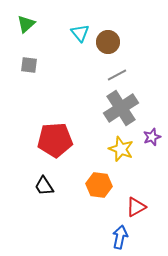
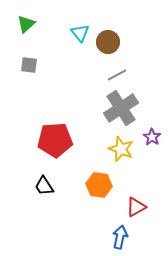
purple star: rotated 18 degrees counterclockwise
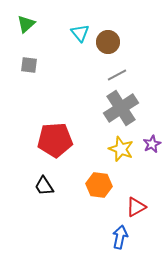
purple star: moved 7 px down; rotated 12 degrees clockwise
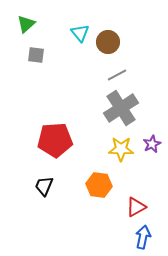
gray square: moved 7 px right, 10 px up
yellow star: rotated 20 degrees counterclockwise
black trapezoid: rotated 55 degrees clockwise
blue arrow: moved 23 px right
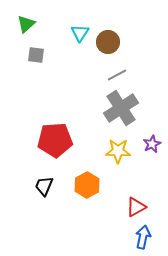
cyan triangle: rotated 12 degrees clockwise
yellow star: moved 3 px left, 2 px down
orange hexagon: moved 12 px left; rotated 25 degrees clockwise
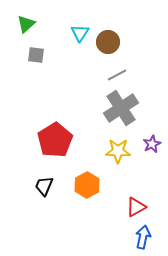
red pentagon: rotated 28 degrees counterclockwise
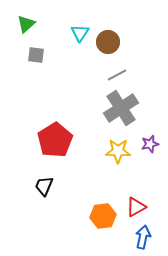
purple star: moved 2 px left; rotated 12 degrees clockwise
orange hexagon: moved 16 px right, 31 px down; rotated 20 degrees clockwise
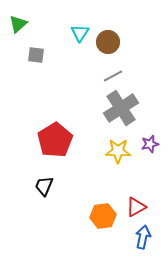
green triangle: moved 8 px left
gray line: moved 4 px left, 1 px down
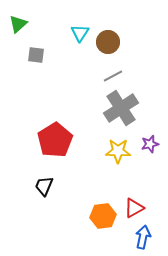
red triangle: moved 2 px left, 1 px down
